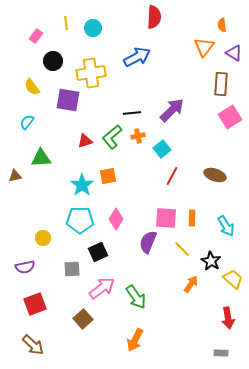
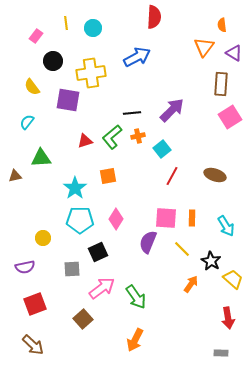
cyan star at (82, 185): moved 7 px left, 3 px down
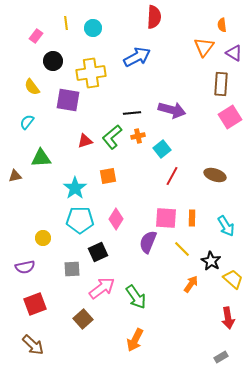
purple arrow at (172, 110): rotated 60 degrees clockwise
gray rectangle at (221, 353): moved 4 px down; rotated 32 degrees counterclockwise
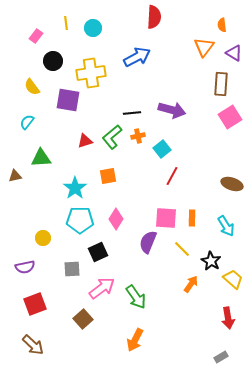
brown ellipse at (215, 175): moved 17 px right, 9 px down
